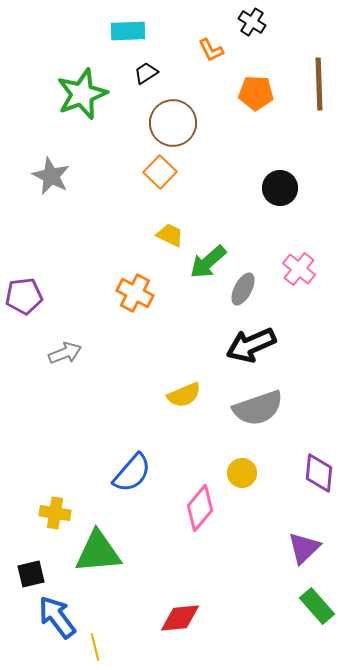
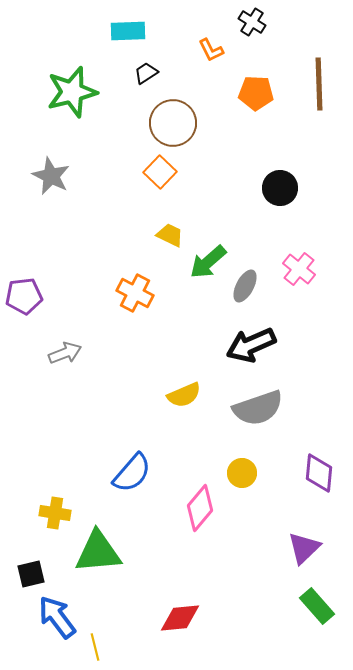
green star: moved 10 px left, 2 px up; rotated 6 degrees clockwise
gray ellipse: moved 2 px right, 3 px up
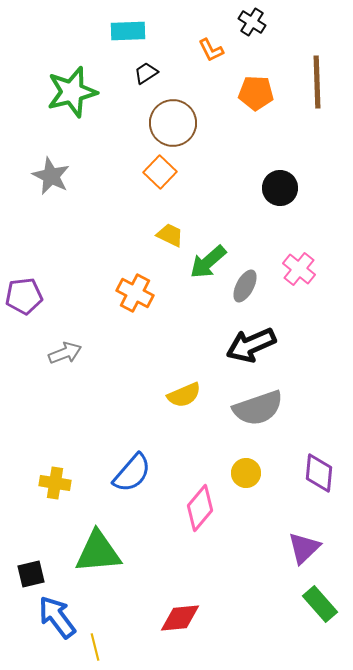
brown line: moved 2 px left, 2 px up
yellow circle: moved 4 px right
yellow cross: moved 30 px up
green rectangle: moved 3 px right, 2 px up
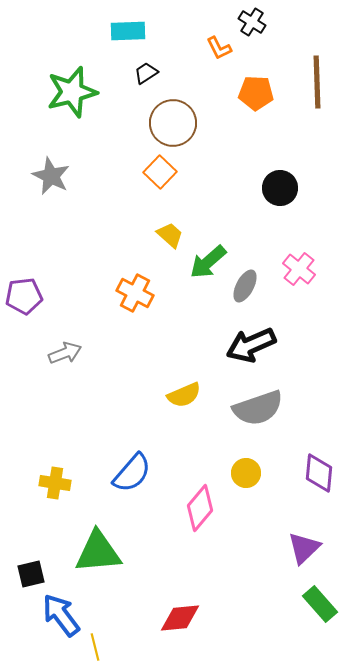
orange L-shape: moved 8 px right, 2 px up
yellow trapezoid: rotated 16 degrees clockwise
blue arrow: moved 4 px right, 2 px up
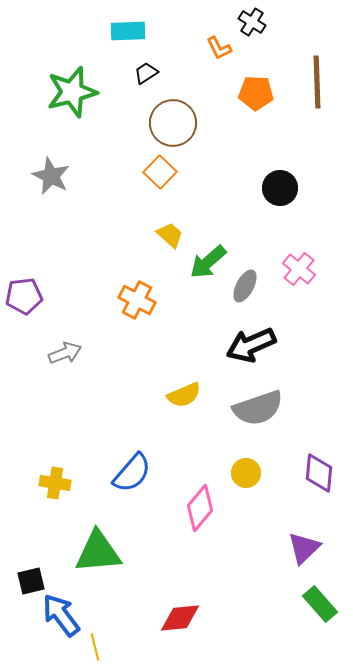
orange cross: moved 2 px right, 7 px down
black square: moved 7 px down
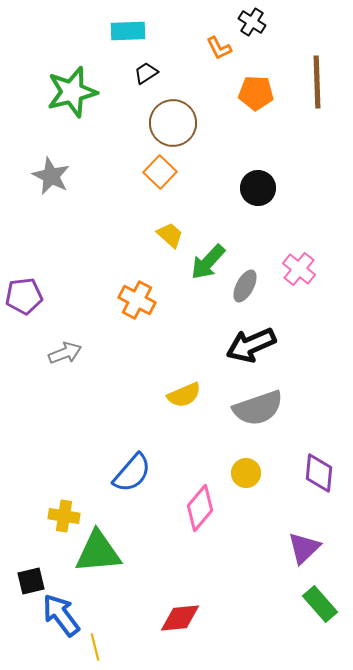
black circle: moved 22 px left
green arrow: rotated 6 degrees counterclockwise
yellow cross: moved 9 px right, 33 px down
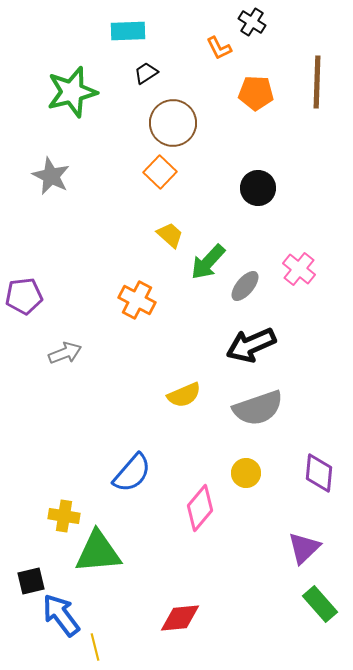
brown line: rotated 4 degrees clockwise
gray ellipse: rotated 12 degrees clockwise
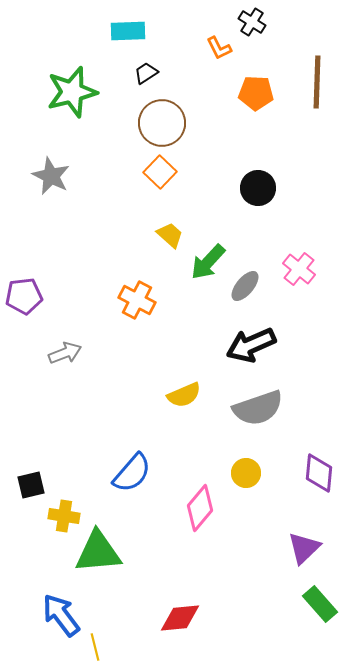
brown circle: moved 11 px left
black square: moved 96 px up
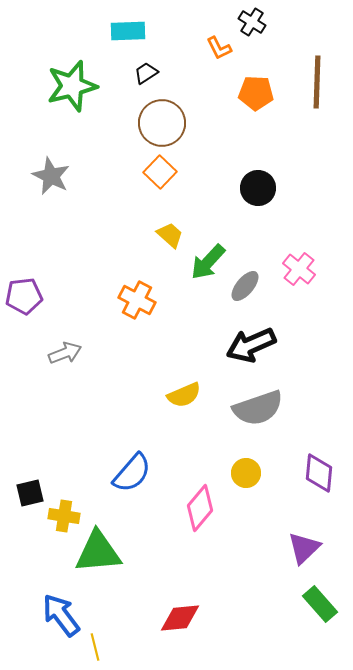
green star: moved 6 px up
black square: moved 1 px left, 8 px down
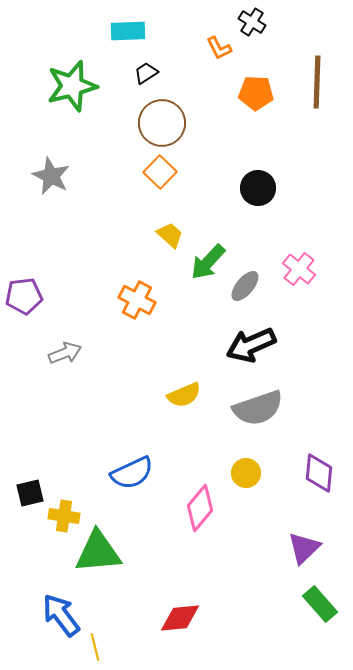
blue semicircle: rotated 24 degrees clockwise
